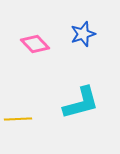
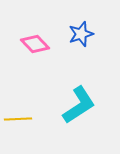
blue star: moved 2 px left
cyan L-shape: moved 2 px left, 2 px down; rotated 18 degrees counterclockwise
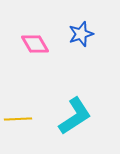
pink diamond: rotated 12 degrees clockwise
cyan L-shape: moved 4 px left, 11 px down
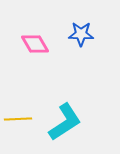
blue star: rotated 20 degrees clockwise
cyan L-shape: moved 10 px left, 6 px down
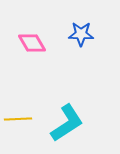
pink diamond: moved 3 px left, 1 px up
cyan L-shape: moved 2 px right, 1 px down
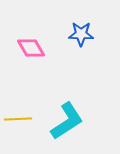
pink diamond: moved 1 px left, 5 px down
cyan L-shape: moved 2 px up
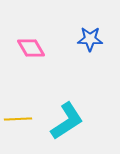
blue star: moved 9 px right, 5 px down
